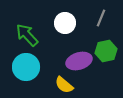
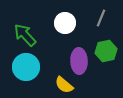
green arrow: moved 2 px left
purple ellipse: rotated 75 degrees counterclockwise
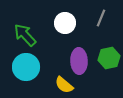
green hexagon: moved 3 px right, 7 px down
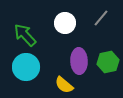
gray line: rotated 18 degrees clockwise
green hexagon: moved 1 px left, 4 px down
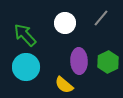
green hexagon: rotated 15 degrees counterclockwise
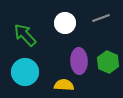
gray line: rotated 30 degrees clockwise
green hexagon: rotated 10 degrees counterclockwise
cyan circle: moved 1 px left, 5 px down
yellow semicircle: rotated 144 degrees clockwise
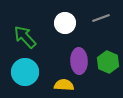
green arrow: moved 2 px down
